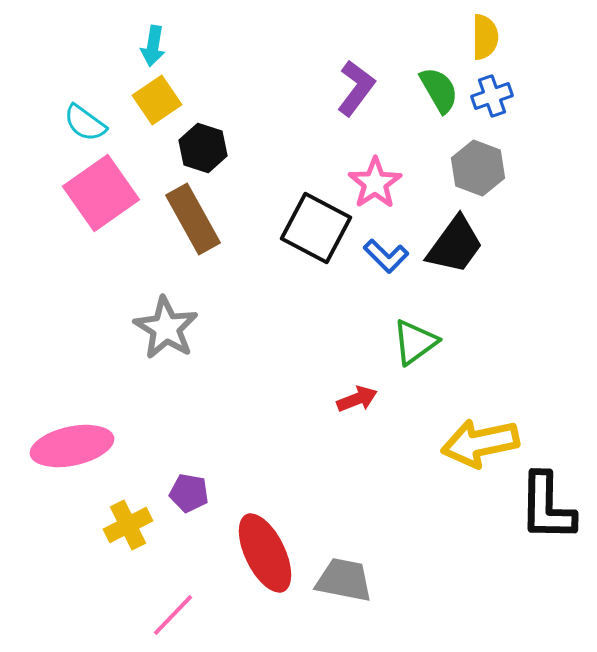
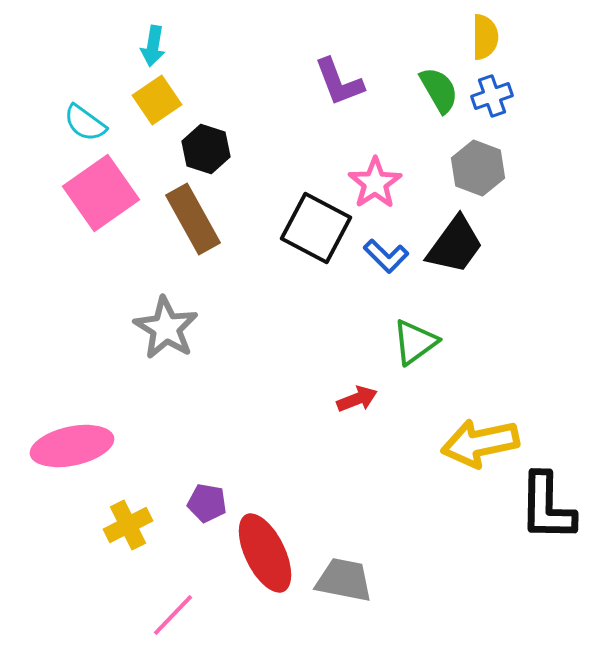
purple L-shape: moved 17 px left, 6 px up; rotated 122 degrees clockwise
black hexagon: moved 3 px right, 1 px down
purple pentagon: moved 18 px right, 10 px down
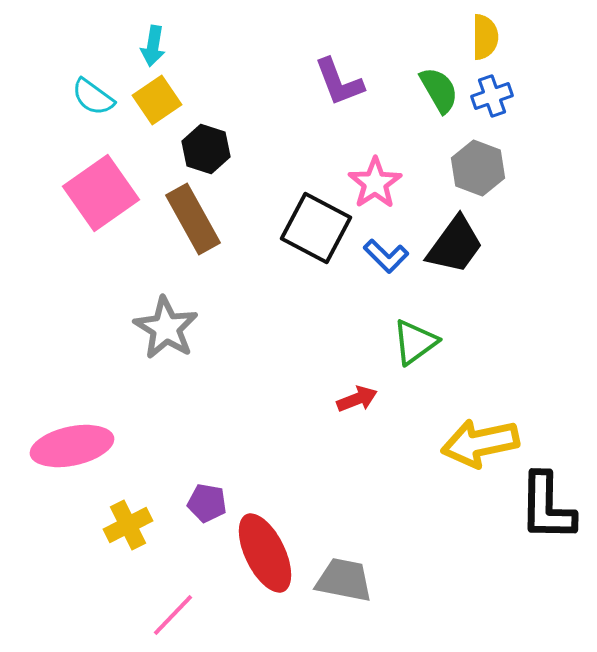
cyan semicircle: moved 8 px right, 26 px up
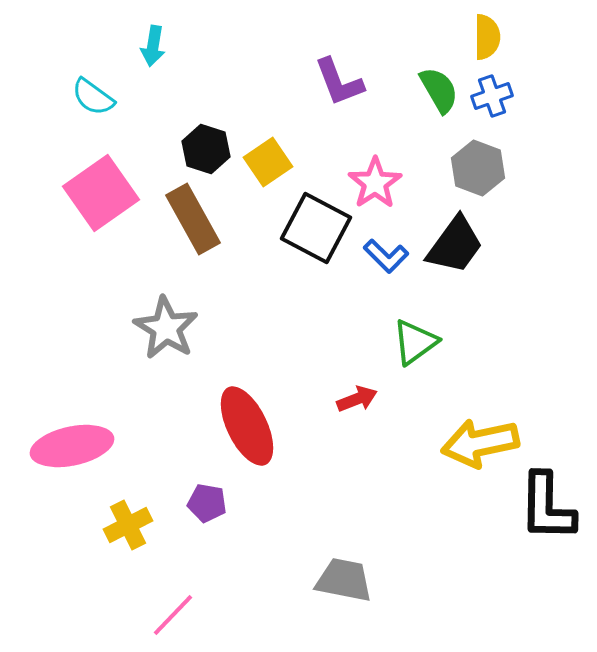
yellow semicircle: moved 2 px right
yellow square: moved 111 px right, 62 px down
red ellipse: moved 18 px left, 127 px up
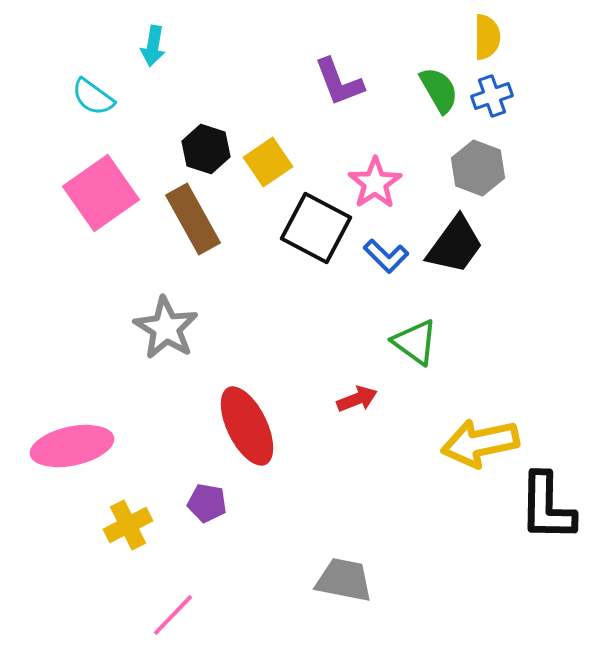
green triangle: rotated 48 degrees counterclockwise
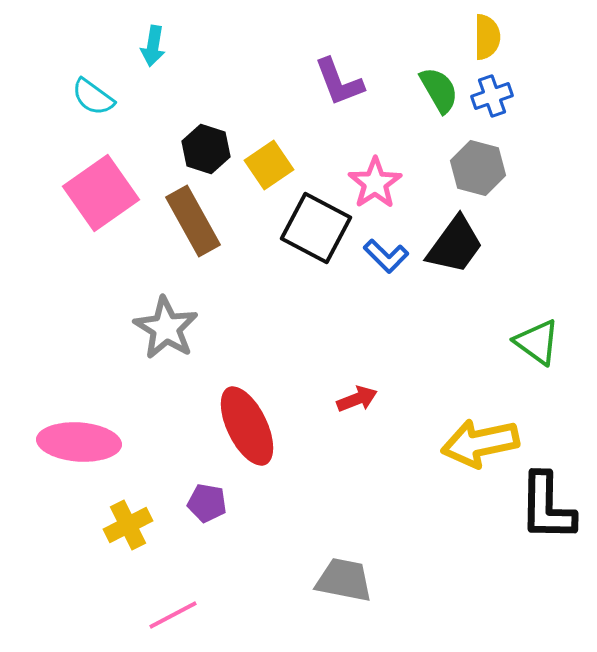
yellow square: moved 1 px right, 3 px down
gray hexagon: rotated 6 degrees counterclockwise
brown rectangle: moved 2 px down
green triangle: moved 122 px right
pink ellipse: moved 7 px right, 4 px up; rotated 16 degrees clockwise
pink line: rotated 18 degrees clockwise
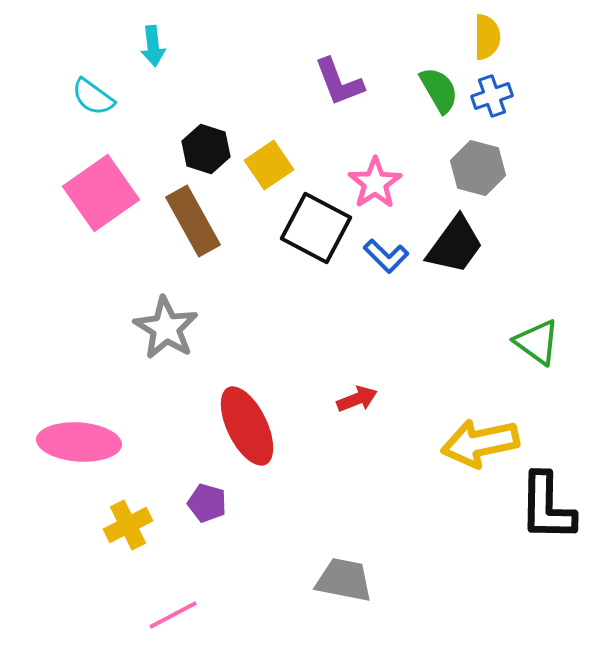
cyan arrow: rotated 15 degrees counterclockwise
purple pentagon: rotated 6 degrees clockwise
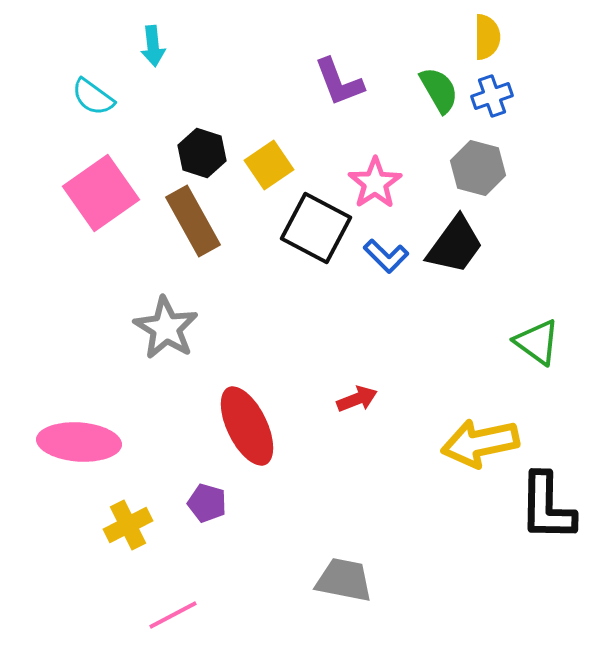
black hexagon: moved 4 px left, 4 px down
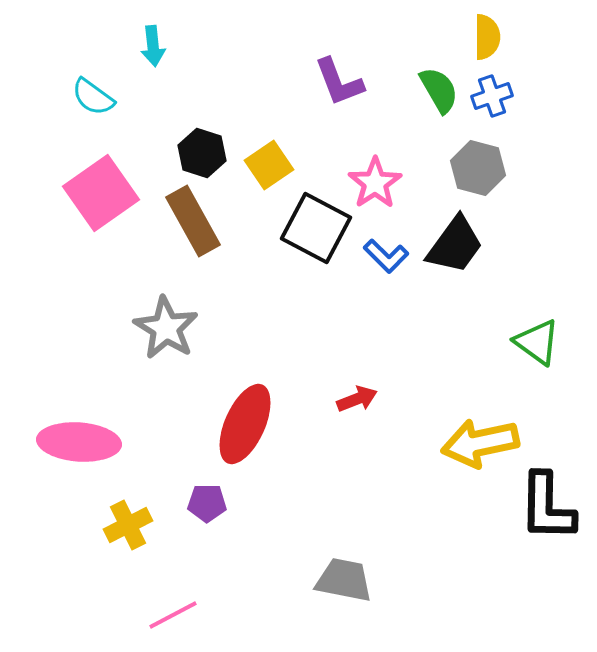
red ellipse: moved 2 px left, 2 px up; rotated 50 degrees clockwise
purple pentagon: rotated 15 degrees counterclockwise
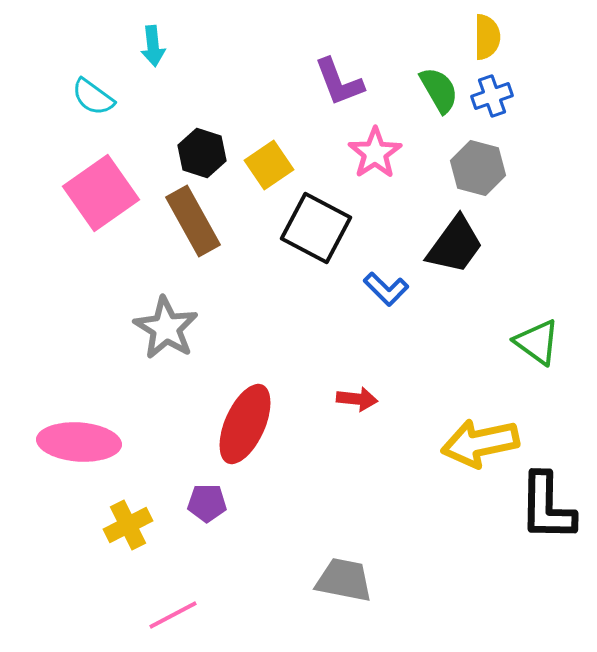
pink star: moved 30 px up
blue L-shape: moved 33 px down
red arrow: rotated 27 degrees clockwise
